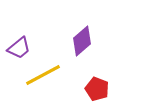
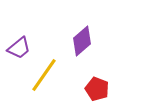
yellow line: moved 1 px right; rotated 27 degrees counterclockwise
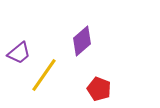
purple trapezoid: moved 5 px down
red pentagon: moved 2 px right
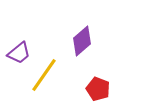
red pentagon: moved 1 px left
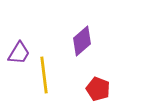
purple trapezoid: rotated 20 degrees counterclockwise
yellow line: rotated 42 degrees counterclockwise
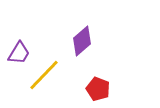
yellow line: rotated 51 degrees clockwise
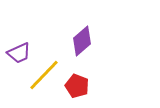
purple trapezoid: rotated 35 degrees clockwise
red pentagon: moved 21 px left, 3 px up
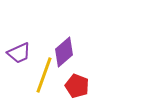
purple diamond: moved 18 px left, 11 px down
yellow line: rotated 24 degrees counterclockwise
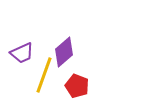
purple trapezoid: moved 3 px right
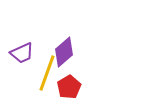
yellow line: moved 3 px right, 2 px up
red pentagon: moved 8 px left, 1 px down; rotated 20 degrees clockwise
